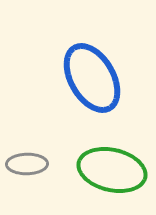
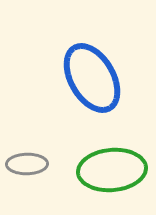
green ellipse: rotated 18 degrees counterclockwise
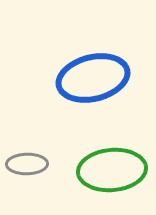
blue ellipse: moved 1 px right; rotated 74 degrees counterclockwise
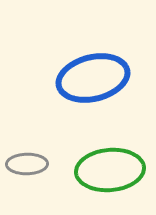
green ellipse: moved 2 px left
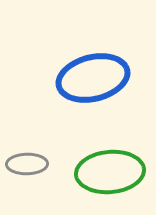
green ellipse: moved 2 px down
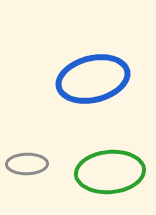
blue ellipse: moved 1 px down
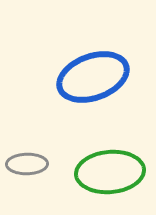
blue ellipse: moved 2 px up; rotated 6 degrees counterclockwise
